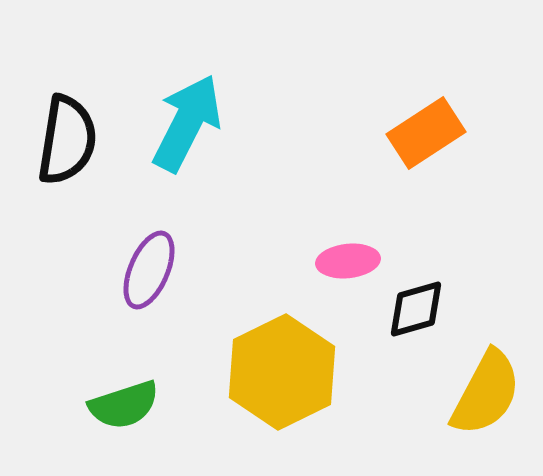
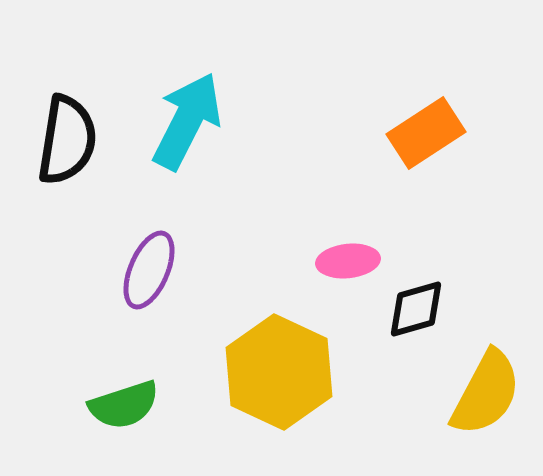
cyan arrow: moved 2 px up
yellow hexagon: moved 3 px left; rotated 9 degrees counterclockwise
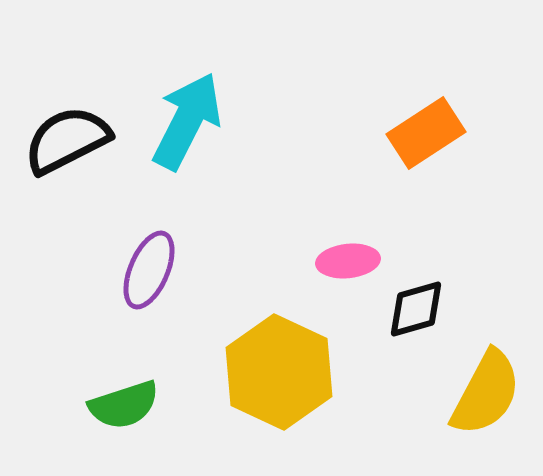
black semicircle: rotated 126 degrees counterclockwise
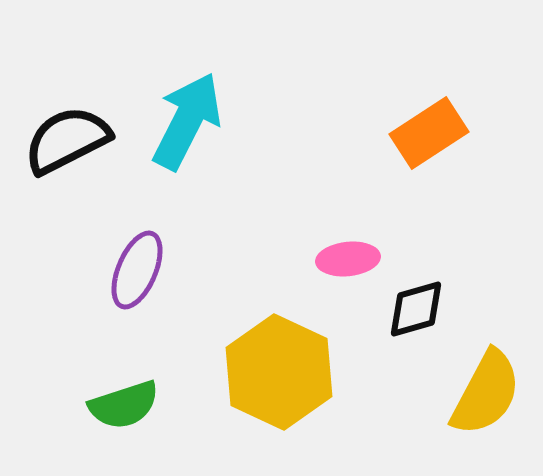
orange rectangle: moved 3 px right
pink ellipse: moved 2 px up
purple ellipse: moved 12 px left
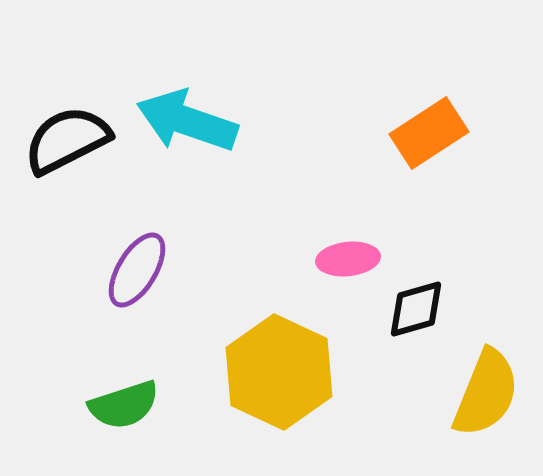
cyan arrow: rotated 98 degrees counterclockwise
purple ellipse: rotated 8 degrees clockwise
yellow semicircle: rotated 6 degrees counterclockwise
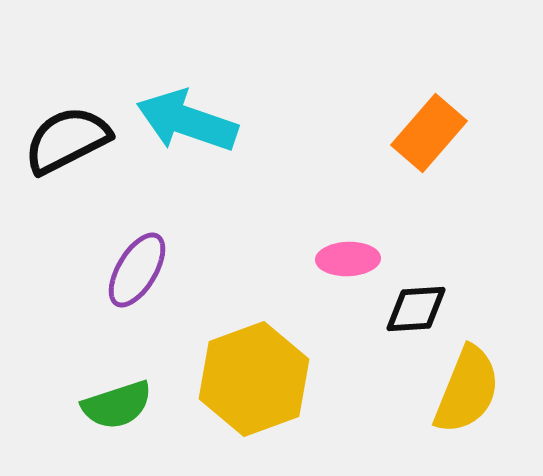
orange rectangle: rotated 16 degrees counterclockwise
pink ellipse: rotated 4 degrees clockwise
black diamond: rotated 12 degrees clockwise
yellow hexagon: moved 25 px left, 7 px down; rotated 15 degrees clockwise
yellow semicircle: moved 19 px left, 3 px up
green semicircle: moved 7 px left
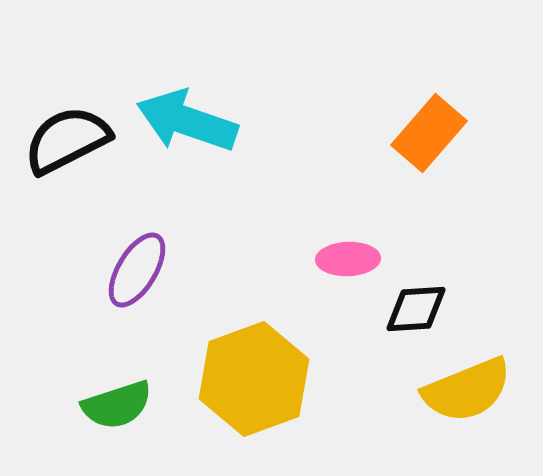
yellow semicircle: rotated 46 degrees clockwise
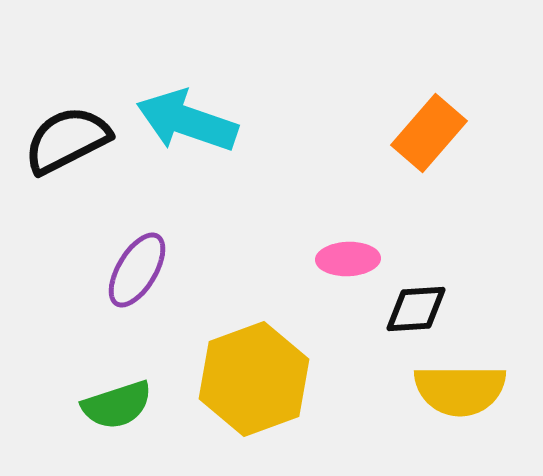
yellow semicircle: moved 7 px left; rotated 22 degrees clockwise
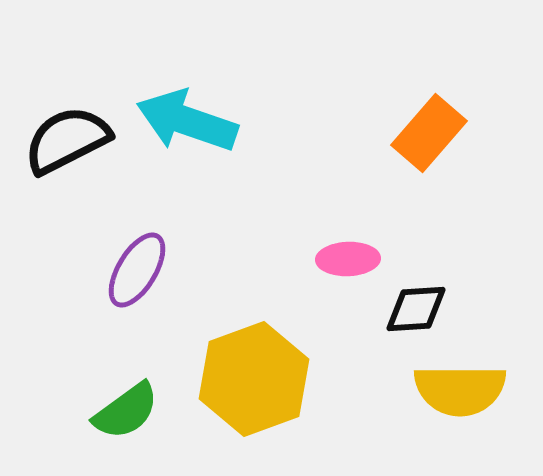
green semicircle: moved 9 px right, 6 px down; rotated 18 degrees counterclockwise
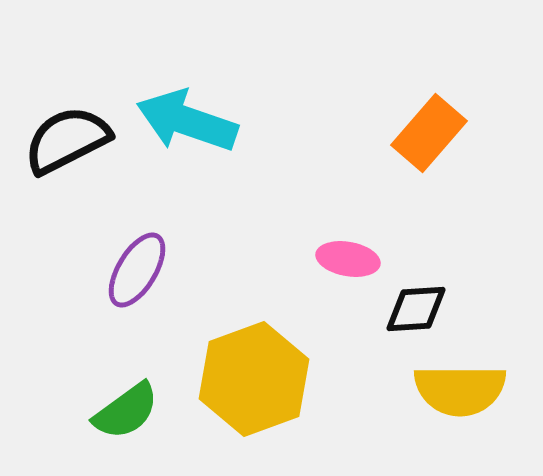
pink ellipse: rotated 12 degrees clockwise
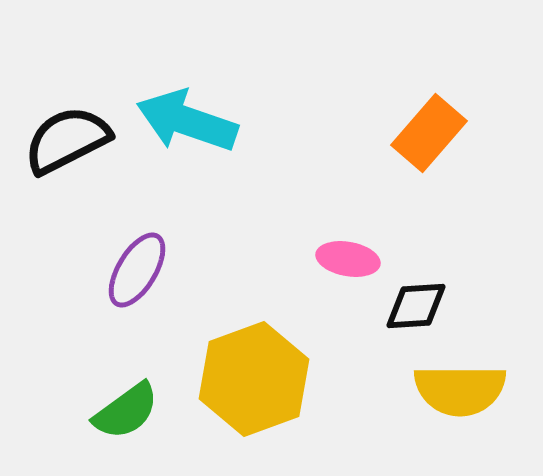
black diamond: moved 3 px up
